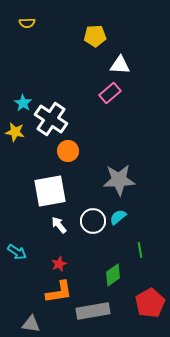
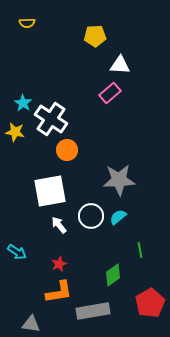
orange circle: moved 1 px left, 1 px up
white circle: moved 2 px left, 5 px up
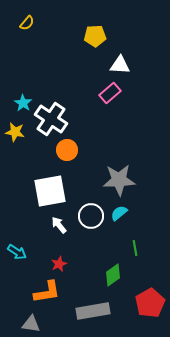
yellow semicircle: rotated 49 degrees counterclockwise
cyan semicircle: moved 1 px right, 4 px up
green line: moved 5 px left, 2 px up
orange L-shape: moved 12 px left
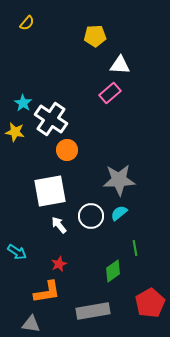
green diamond: moved 4 px up
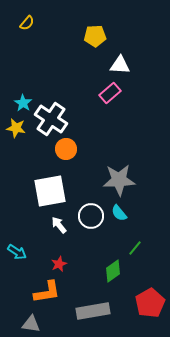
yellow star: moved 1 px right, 4 px up
orange circle: moved 1 px left, 1 px up
cyan semicircle: rotated 90 degrees counterclockwise
green line: rotated 49 degrees clockwise
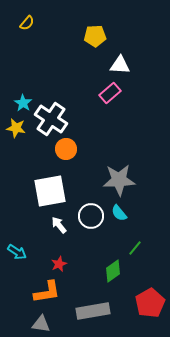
gray triangle: moved 10 px right
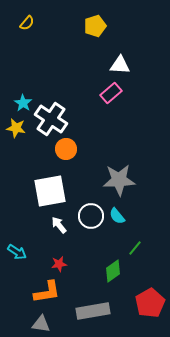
yellow pentagon: moved 10 px up; rotated 15 degrees counterclockwise
pink rectangle: moved 1 px right
cyan semicircle: moved 2 px left, 3 px down
red star: rotated 14 degrees clockwise
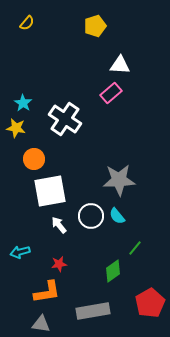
white cross: moved 14 px right
orange circle: moved 32 px left, 10 px down
cyan arrow: moved 3 px right; rotated 132 degrees clockwise
